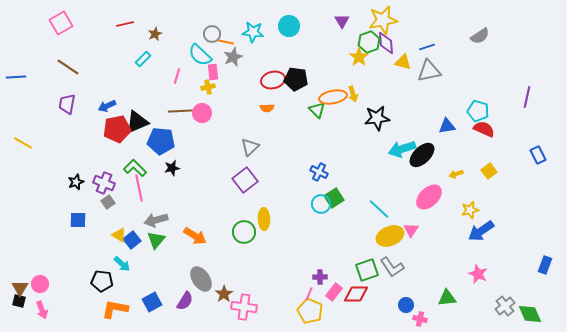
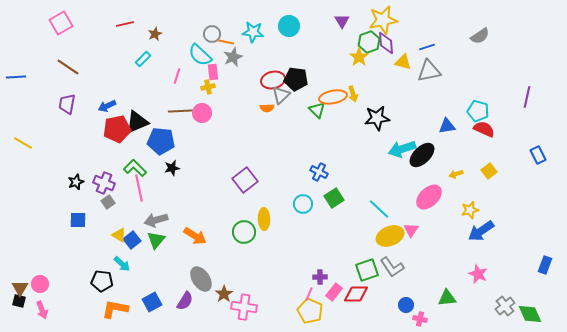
gray triangle at (250, 147): moved 31 px right, 52 px up
cyan circle at (321, 204): moved 18 px left
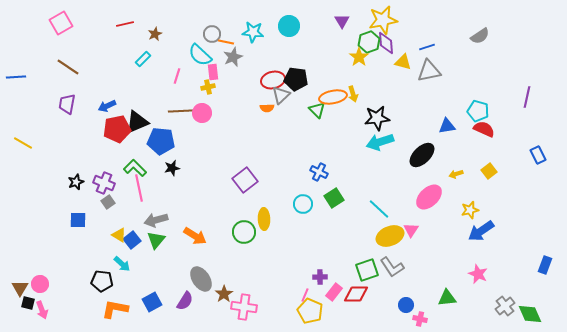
cyan arrow at (402, 149): moved 22 px left, 7 px up
pink line at (309, 294): moved 4 px left, 1 px down
black square at (19, 301): moved 9 px right, 2 px down
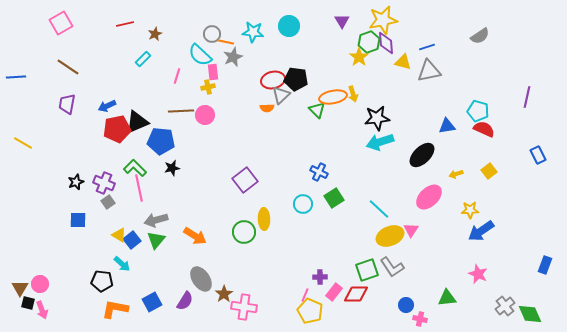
pink circle at (202, 113): moved 3 px right, 2 px down
yellow star at (470, 210): rotated 12 degrees clockwise
